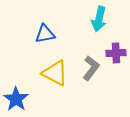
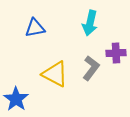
cyan arrow: moved 9 px left, 4 px down
blue triangle: moved 10 px left, 6 px up
yellow triangle: moved 1 px down
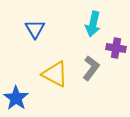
cyan arrow: moved 3 px right, 1 px down
blue triangle: moved 1 px down; rotated 50 degrees counterclockwise
purple cross: moved 5 px up; rotated 12 degrees clockwise
blue star: moved 1 px up
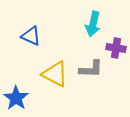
blue triangle: moved 4 px left, 7 px down; rotated 35 degrees counterclockwise
gray L-shape: moved 1 px down; rotated 55 degrees clockwise
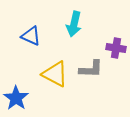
cyan arrow: moved 19 px left
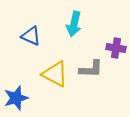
blue star: rotated 20 degrees clockwise
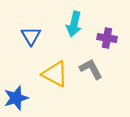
blue triangle: rotated 35 degrees clockwise
purple cross: moved 9 px left, 10 px up
gray L-shape: rotated 120 degrees counterclockwise
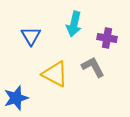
gray L-shape: moved 2 px right, 2 px up
